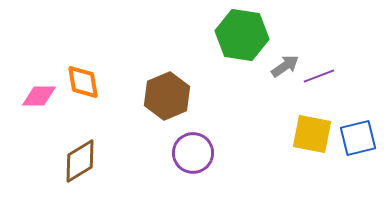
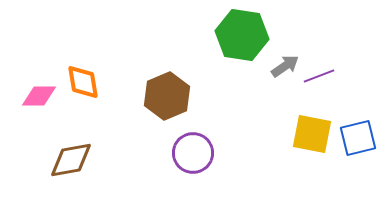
brown diamond: moved 9 px left, 1 px up; rotated 21 degrees clockwise
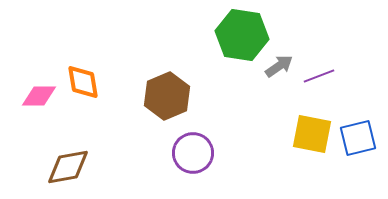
gray arrow: moved 6 px left
brown diamond: moved 3 px left, 7 px down
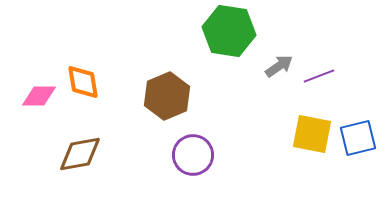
green hexagon: moved 13 px left, 4 px up
purple circle: moved 2 px down
brown diamond: moved 12 px right, 13 px up
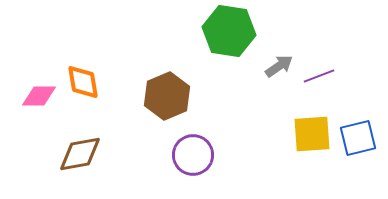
yellow square: rotated 15 degrees counterclockwise
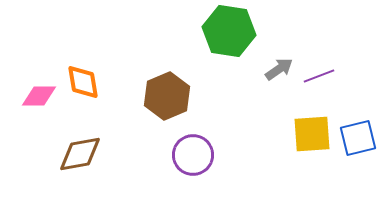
gray arrow: moved 3 px down
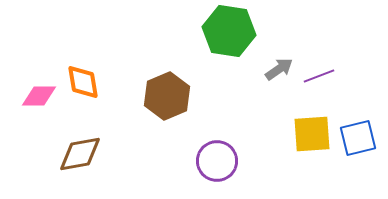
purple circle: moved 24 px right, 6 px down
